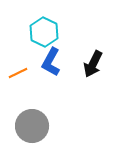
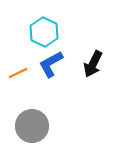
blue L-shape: moved 2 px down; rotated 32 degrees clockwise
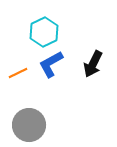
cyan hexagon: rotated 8 degrees clockwise
gray circle: moved 3 px left, 1 px up
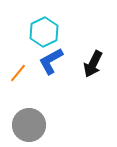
blue L-shape: moved 3 px up
orange line: rotated 24 degrees counterclockwise
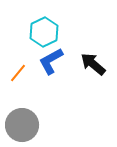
black arrow: rotated 104 degrees clockwise
gray circle: moved 7 px left
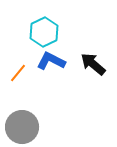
blue L-shape: rotated 56 degrees clockwise
gray circle: moved 2 px down
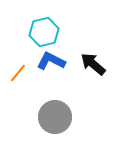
cyan hexagon: rotated 12 degrees clockwise
gray circle: moved 33 px right, 10 px up
